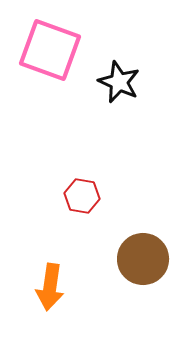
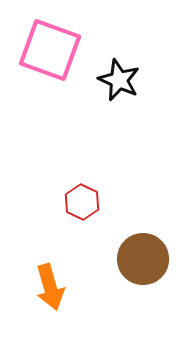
black star: moved 2 px up
red hexagon: moved 6 px down; rotated 16 degrees clockwise
orange arrow: rotated 24 degrees counterclockwise
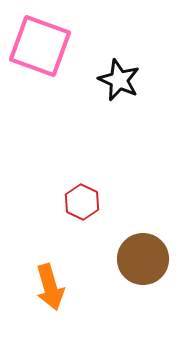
pink square: moved 10 px left, 4 px up
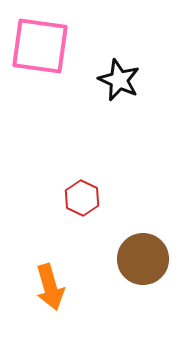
pink square: rotated 12 degrees counterclockwise
red hexagon: moved 4 px up
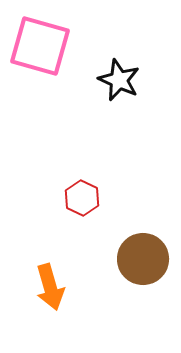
pink square: rotated 8 degrees clockwise
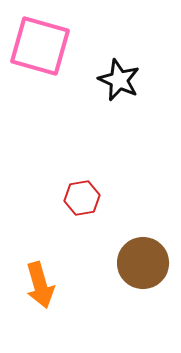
red hexagon: rotated 24 degrees clockwise
brown circle: moved 4 px down
orange arrow: moved 10 px left, 2 px up
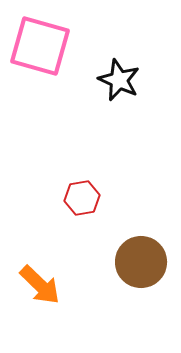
brown circle: moved 2 px left, 1 px up
orange arrow: rotated 30 degrees counterclockwise
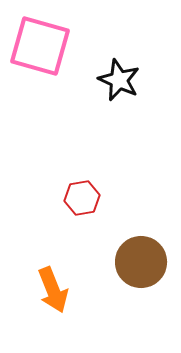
orange arrow: moved 13 px right, 5 px down; rotated 24 degrees clockwise
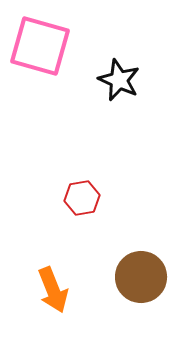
brown circle: moved 15 px down
